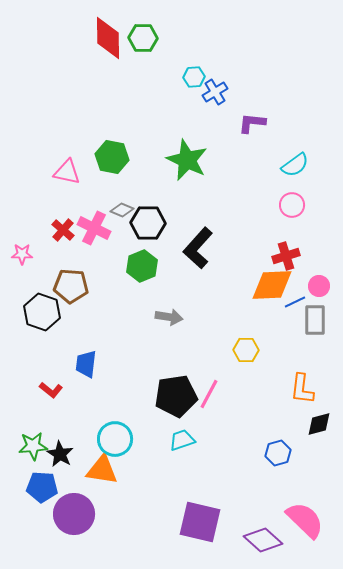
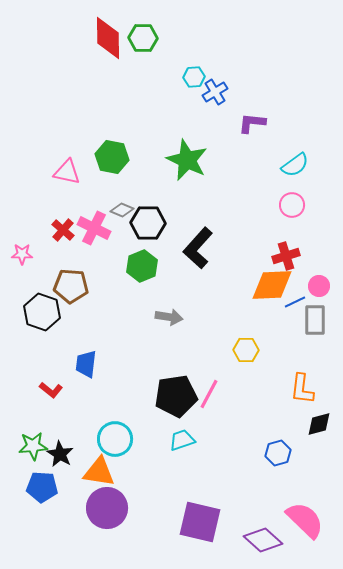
orange triangle at (102, 470): moved 3 px left, 2 px down
purple circle at (74, 514): moved 33 px right, 6 px up
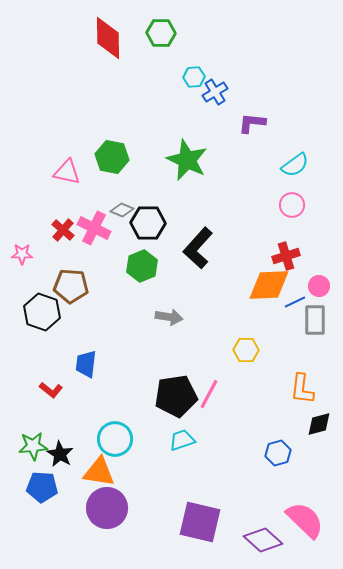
green hexagon at (143, 38): moved 18 px right, 5 px up
orange diamond at (272, 285): moved 3 px left
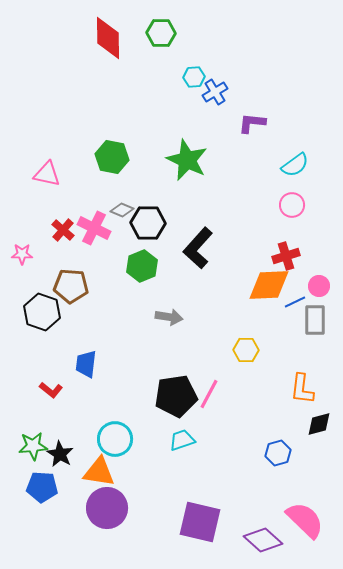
pink triangle at (67, 172): moved 20 px left, 2 px down
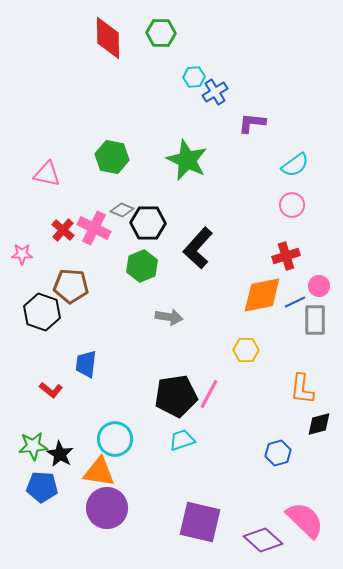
orange diamond at (269, 285): moved 7 px left, 10 px down; rotated 9 degrees counterclockwise
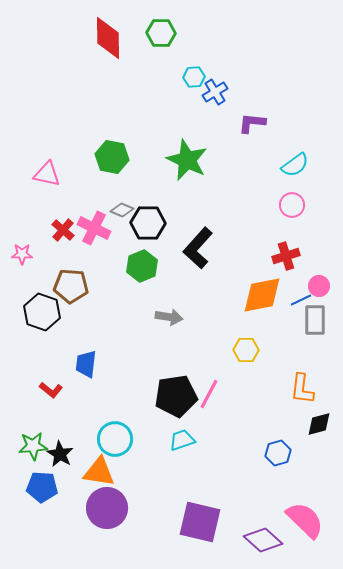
blue line at (295, 302): moved 6 px right, 2 px up
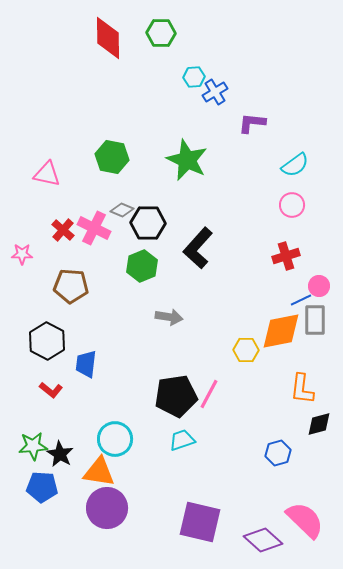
orange diamond at (262, 295): moved 19 px right, 36 px down
black hexagon at (42, 312): moved 5 px right, 29 px down; rotated 9 degrees clockwise
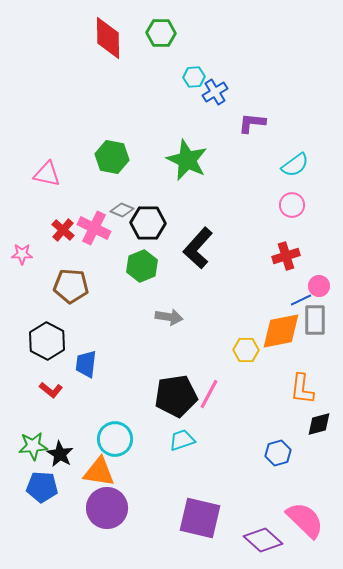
purple square at (200, 522): moved 4 px up
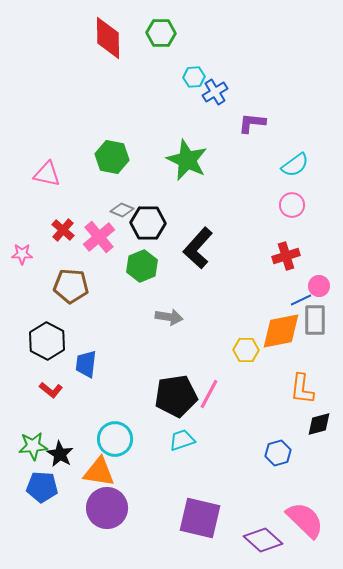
pink cross at (94, 228): moved 5 px right, 9 px down; rotated 24 degrees clockwise
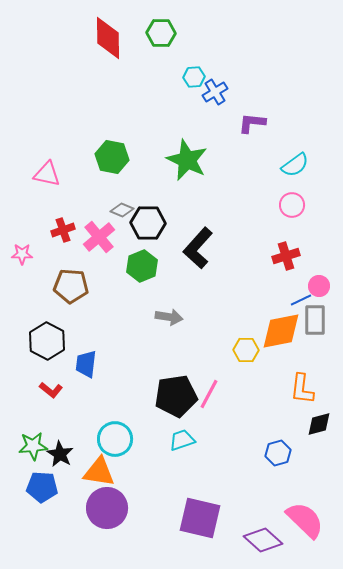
red cross at (63, 230): rotated 30 degrees clockwise
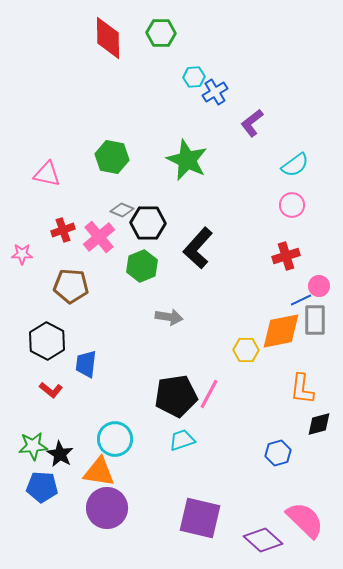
purple L-shape at (252, 123): rotated 44 degrees counterclockwise
